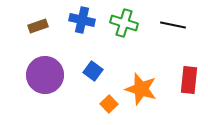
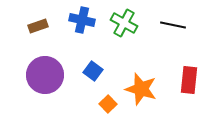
green cross: rotated 12 degrees clockwise
orange square: moved 1 px left
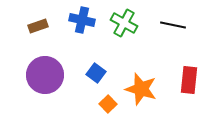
blue square: moved 3 px right, 2 px down
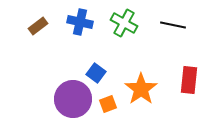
blue cross: moved 2 px left, 2 px down
brown rectangle: rotated 18 degrees counterclockwise
purple circle: moved 28 px right, 24 px down
orange star: rotated 20 degrees clockwise
orange square: rotated 24 degrees clockwise
